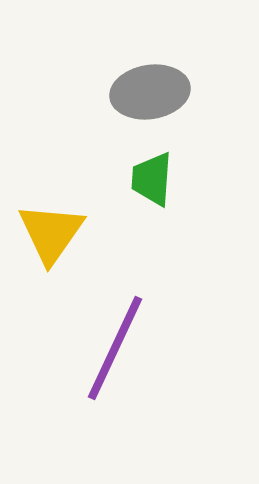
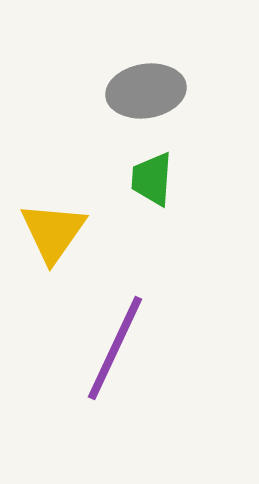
gray ellipse: moved 4 px left, 1 px up
yellow triangle: moved 2 px right, 1 px up
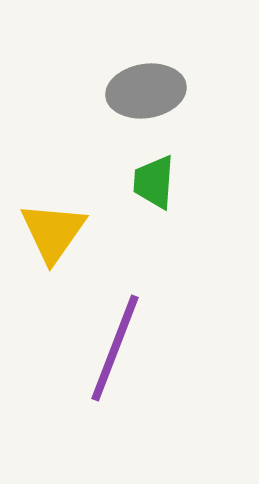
green trapezoid: moved 2 px right, 3 px down
purple line: rotated 4 degrees counterclockwise
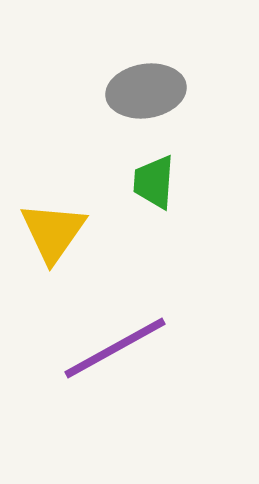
purple line: rotated 40 degrees clockwise
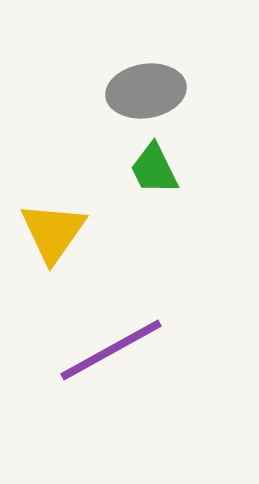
green trapezoid: moved 13 px up; rotated 30 degrees counterclockwise
purple line: moved 4 px left, 2 px down
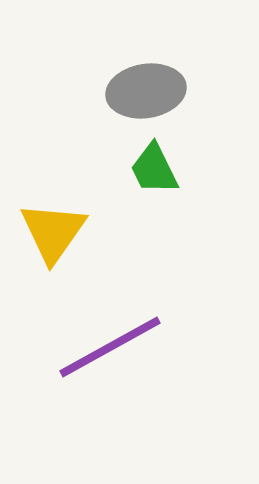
purple line: moved 1 px left, 3 px up
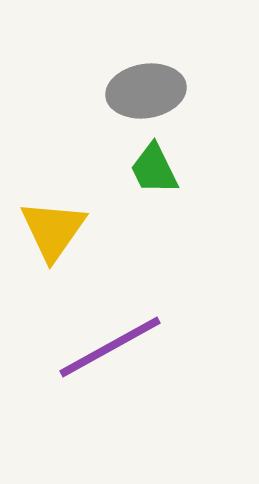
yellow triangle: moved 2 px up
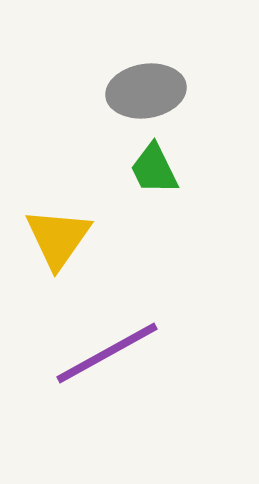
yellow triangle: moved 5 px right, 8 px down
purple line: moved 3 px left, 6 px down
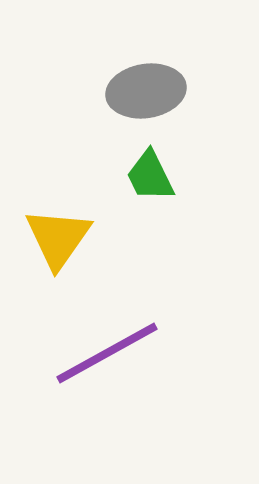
green trapezoid: moved 4 px left, 7 px down
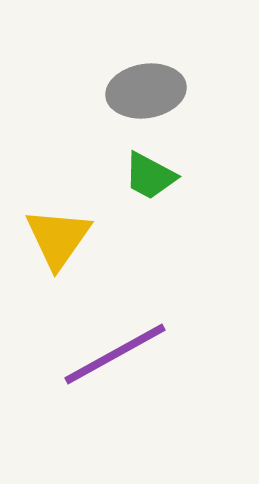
green trapezoid: rotated 36 degrees counterclockwise
purple line: moved 8 px right, 1 px down
